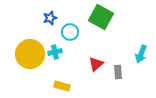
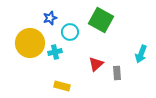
green square: moved 3 px down
yellow circle: moved 11 px up
gray rectangle: moved 1 px left, 1 px down
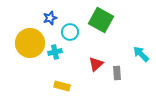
cyan arrow: rotated 114 degrees clockwise
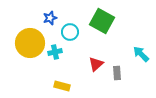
green square: moved 1 px right, 1 px down
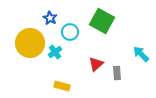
blue star: rotated 24 degrees counterclockwise
cyan cross: rotated 24 degrees counterclockwise
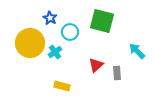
green square: rotated 15 degrees counterclockwise
cyan arrow: moved 4 px left, 3 px up
red triangle: moved 1 px down
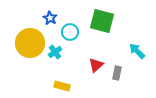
gray rectangle: rotated 16 degrees clockwise
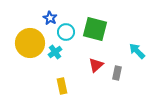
green square: moved 7 px left, 8 px down
cyan circle: moved 4 px left
yellow rectangle: rotated 63 degrees clockwise
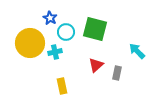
cyan cross: rotated 24 degrees clockwise
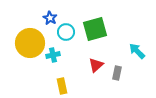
green square: rotated 30 degrees counterclockwise
cyan cross: moved 2 px left, 3 px down
